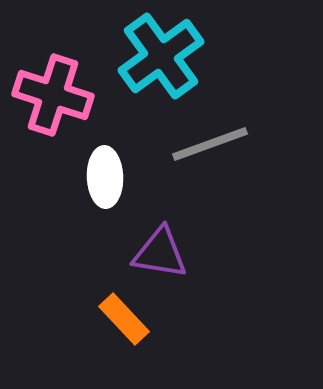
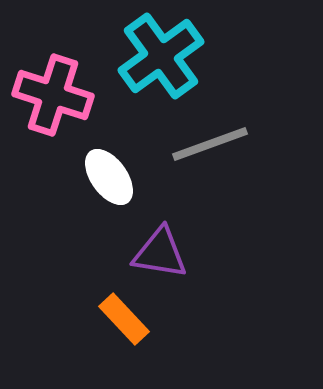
white ellipse: moved 4 px right; rotated 34 degrees counterclockwise
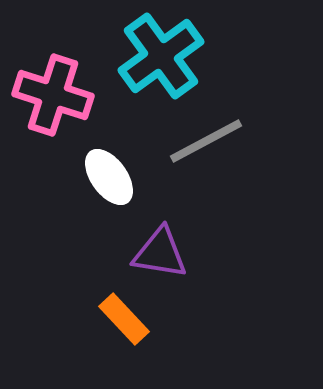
gray line: moved 4 px left, 3 px up; rotated 8 degrees counterclockwise
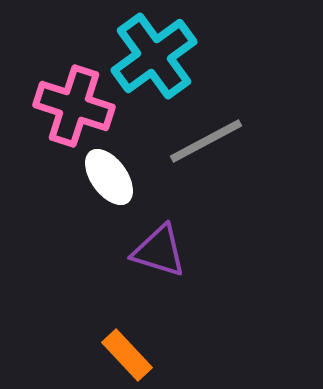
cyan cross: moved 7 px left
pink cross: moved 21 px right, 11 px down
purple triangle: moved 1 px left, 2 px up; rotated 8 degrees clockwise
orange rectangle: moved 3 px right, 36 px down
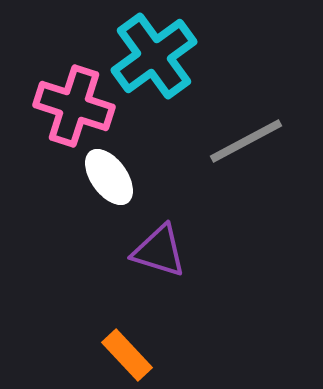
gray line: moved 40 px right
